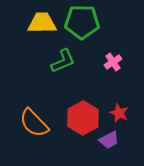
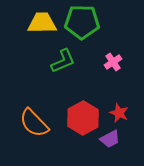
purple trapezoid: moved 1 px right, 1 px up
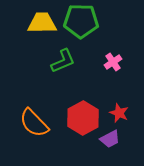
green pentagon: moved 1 px left, 1 px up
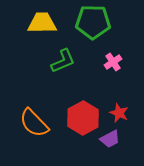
green pentagon: moved 12 px right, 1 px down
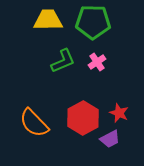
yellow trapezoid: moved 6 px right, 3 px up
pink cross: moved 16 px left
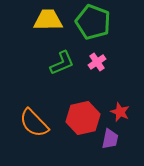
green pentagon: rotated 20 degrees clockwise
green L-shape: moved 1 px left, 2 px down
red star: moved 1 px right, 1 px up
red hexagon: rotated 16 degrees clockwise
purple trapezoid: rotated 50 degrees counterclockwise
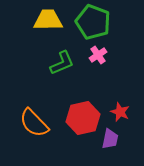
pink cross: moved 1 px right, 7 px up
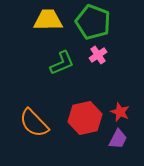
red hexagon: moved 2 px right
purple trapezoid: moved 8 px right; rotated 15 degrees clockwise
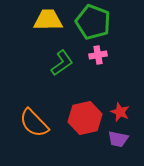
pink cross: rotated 24 degrees clockwise
green L-shape: rotated 12 degrees counterclockwise
purple trapezoid: rotated 75 degrees clockwise
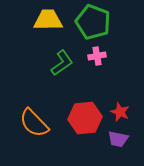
pink cross: moved 1 px left, 1 px down
red hexagon: rotated 8 degrees clockwise
